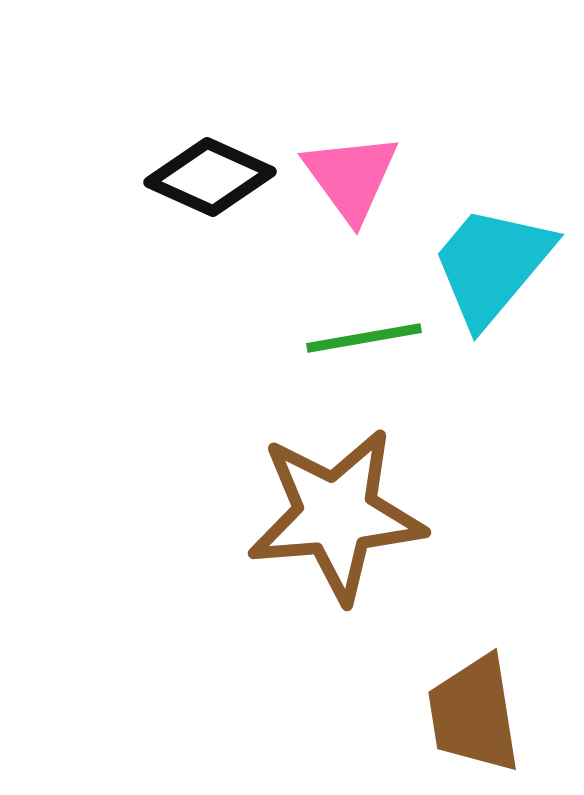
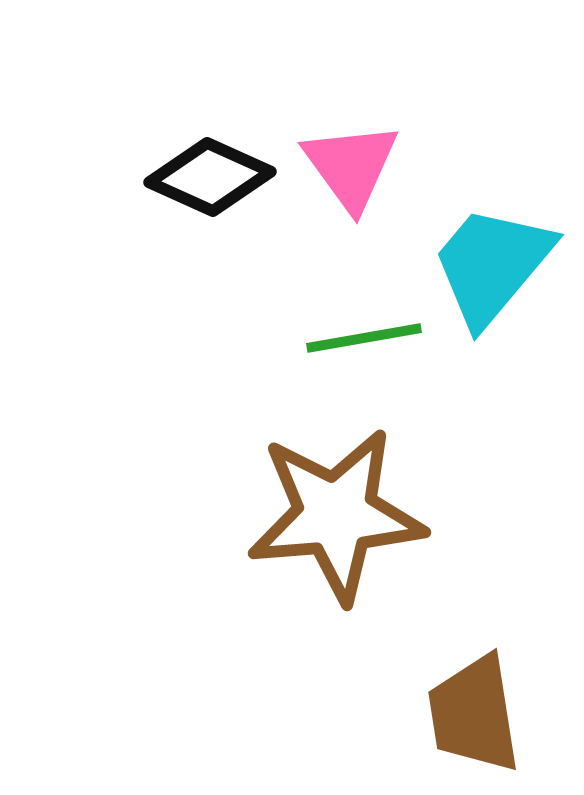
pink triangle: moved 11 px up
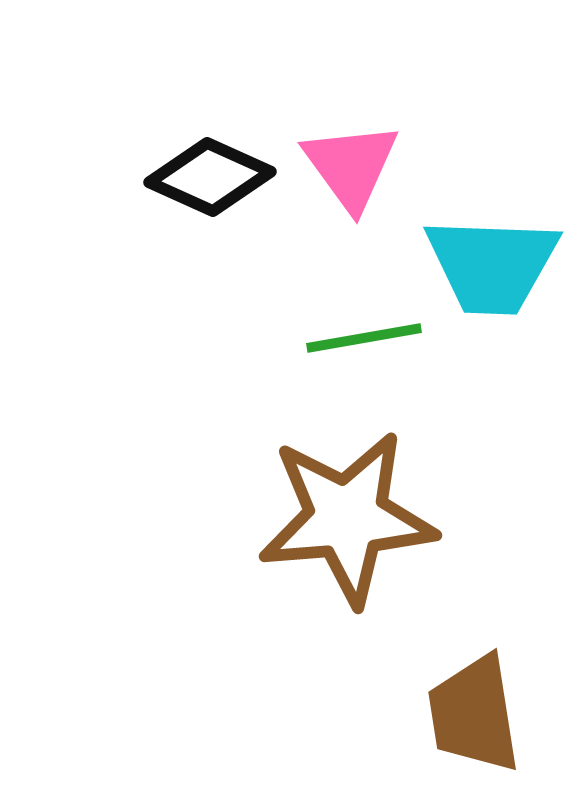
cyan trapezoid: rotated 128 degrees counterclockwise
brown star: moved 11 px right, 3 px down
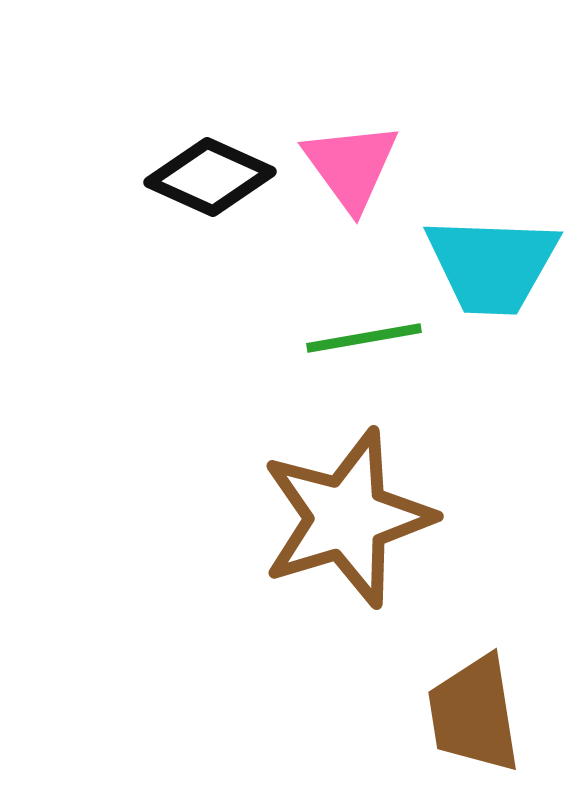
brown star: rotated 12 degrees counterclockwise
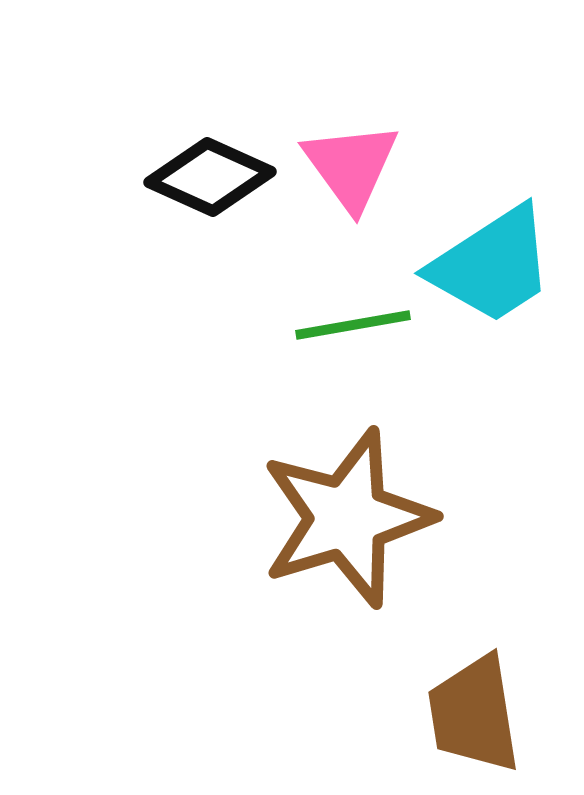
cyan trapezoid: rotated 35 degrees counterclockwise
green line: moved 11 px left, 13 px up
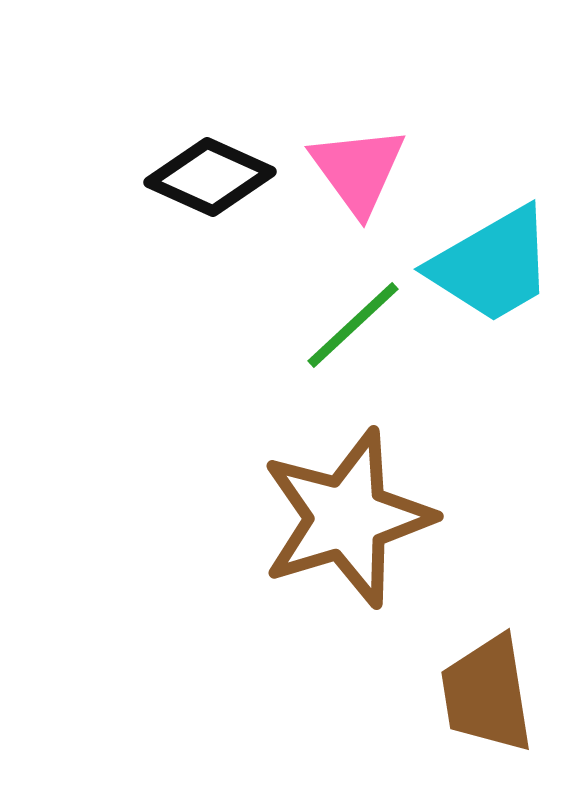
pink triangle: moved 7 px right, 4 px down
cyan trapezoid: rotated 3 degrees clockwise
green line: rotated 33 degrees counterclockwise
brown trapezoid: moved 13 px right, 20 px up
